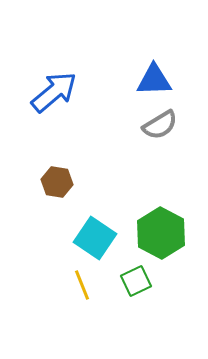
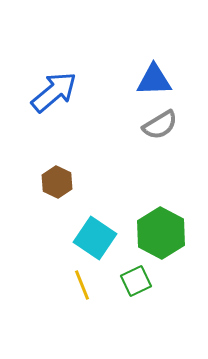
brown hexagon: rotated 16 degrees clockwise
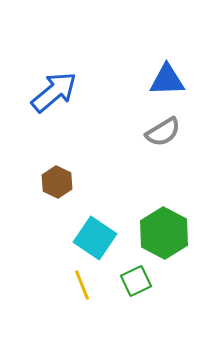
blue triangle: moved 13 px right
gray semicircle: moved 3 px right, 7 px down
green hexagon: moved 3 px right
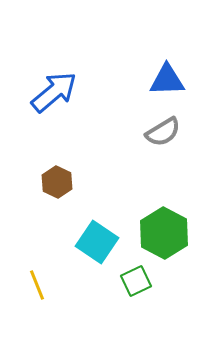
cyan square: moved 2 px right, 4 px down
yellow line: moved 45 px left
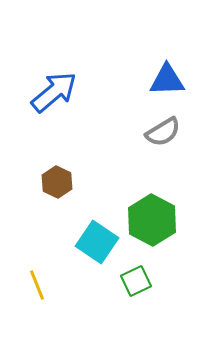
green hexagon: moved 12 px left, 13 px up
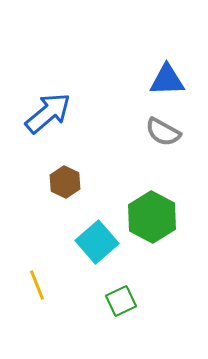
blue arrow: moved 6 px left, 21 px down
gray semicircle: rotated 60 degrees clockwise
brown hexagon: moved 8 px right
green hexagon: moved 3 px up
cyan square: rotated 15 degrees clockwise
green square: moved 15 px left, 20 px down
